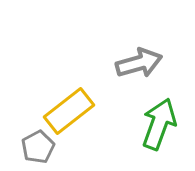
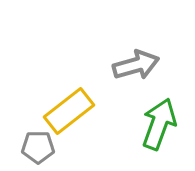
gray arrow: moved 3 px left, 2 px down
gray pentagon: rotated 28 degrees clockwise
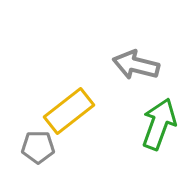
gray arrow: rotated 150 degrees counterclockwise
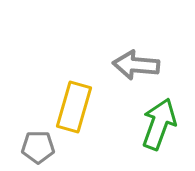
gray arrow: rotated 9 degrees counterclockwise
yellow rectangle: moved 5 px right, 4 px up; rotated 36 degrees counterclockwise
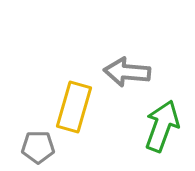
gray arrow: moved 9 px left, 7 px down
green arrow: moved 3 px right, 2 px down
